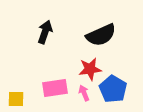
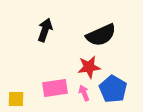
black arrow: moved 2 px up
red star: moved 1 px left, 2 px up
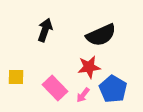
pink rectangle: rotated 55 degrees clockwise
pink arrow: moved 1 px left, 2 px down; rotated 119 degrees counterclockwise
yellow square: moved 22 px up
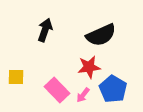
pink rectangle: moved 2 px right, 2 px down
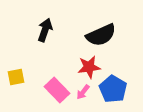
yellow square: rotated 12 degrees counterclockwise
pink arrow: moved 3 px up
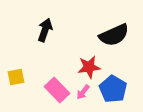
black semicircle: moved 13 px right
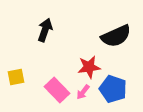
black semicircle: moved 2 px right, 1 px down
blue pentagon: rotated 12 degrees counterclockwise
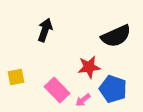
pink arrow: moved 8 px down; rotated 14 degrees clockwise
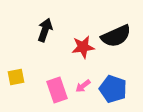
red star: moved 6 px left, 20 px up
pink rectangle: rotated 25 degrees clockwise
pink arrow: moved 14 px up
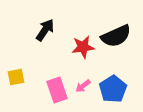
black arrow: rotated 15 degrees clockwise
blue pentagon: rotated 20 degrees clockwise
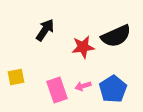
pink arrow: rotated 21 degrees clockwise
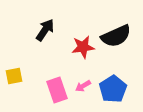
yellow square: moved 2 px left, 1 px up
pink arrow: rotated 14 degrees counterclockwise
